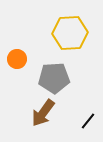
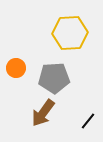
orange circle: moved 1 px left, 9 px down
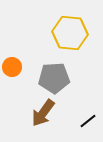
yellow hexagon: rotated 8 degrees clockwise
orange circle: moved 4 px left, 1 px up
black line: rotated 12 degrees clockwise
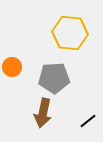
brown arrow: rotated 24 degrees counterclockwise
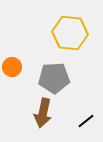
black line: moved 2 px left
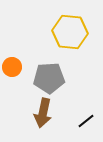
yellow hexagon: moved 1 px up
gray pentagon: moved 5 px left
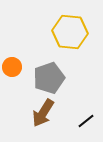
gray pentagon: rotated 16 degrees counterclockwise
brown arrow: rotated 20 degrees clockwise
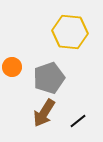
brown arrow: moved 1 px right
black line: moved 8 px left
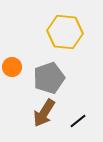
yellow hexagon: moved 5 px left
